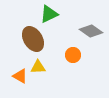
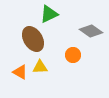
yellow triangle: moved 2 px right
orange triangle: moved 4 px up
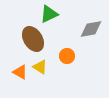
gray diamond: moved 2 px up; rotated 45 degrees counterclockwise
orange circle: moved 6 px left, 1 px down
yellow triangle: rotated 35 degrees clockwise
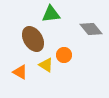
green triangle: moved 2 px right; rotated 18 degrees clockwise
gray diamond: rotated 60 degrees clockwise
orange circle: moved 3 px left, 1 px up
yellow triangle: moved 6 px right, 2 px up
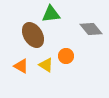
brown ellipse: moved 4 px up
orange circle: moved 2 px right, 1 px down
orange triangle: moved 1 px right, 6 px up
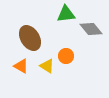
green triangle: moved 15 px right
brown ellipse: moved 3 px left, 3 px down
yellow triangle: moved 1 px right, 1 px down
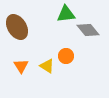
gray diamond: moved 3 px left, 1 px down
brown ellipse: moved 13 px left, 11 px up
orange triangle: rotated 28 degrees clockwise
